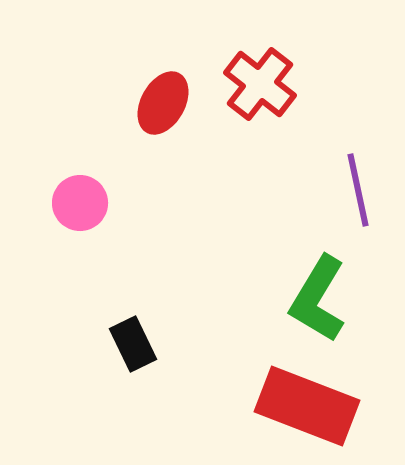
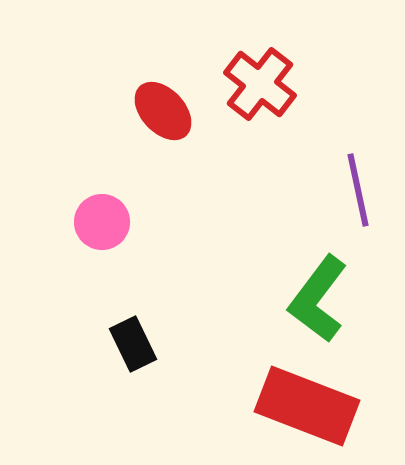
red ellipse: moved 8 px down; rotated 72 degrees counterclockwise
pink circle: moved 22 px right, 19 px down
green L-shape: rotated 6 degrees clockwise
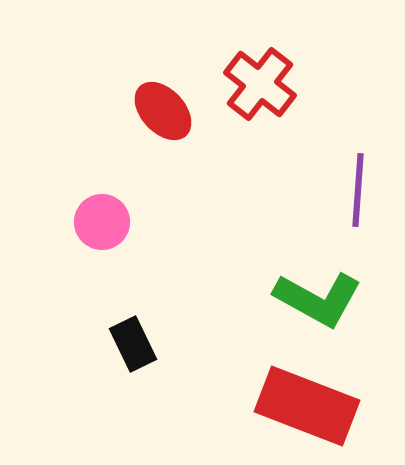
purple line: rotated 16 degrees clockwise
green L-shape: rotated 98 degrees counterclockwise
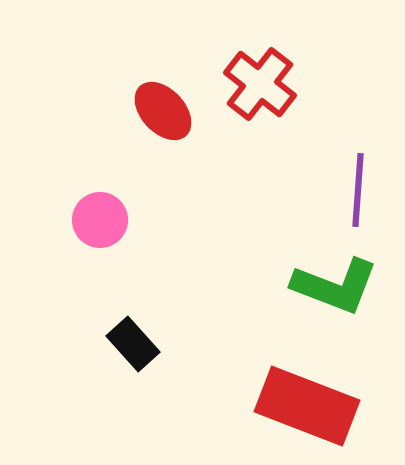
pink circle: moved 2 px left, 2 px up
green L-shape: moved 17 px right, 13 px up; rotated 8 degrees counterclockwise
black rectangle: rotated 16 degrees counterclockwise
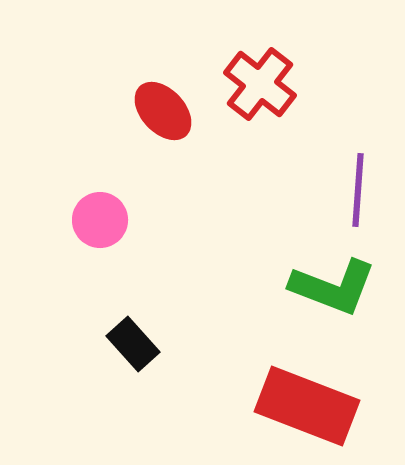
green L-shape: moved 2 px left, 1 px down
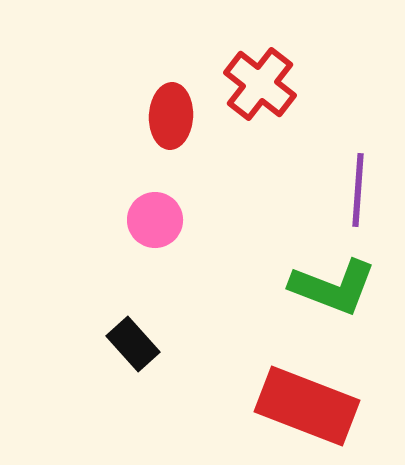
red ellipse: moved 8 px right, 5 px down; rotated 46 degrees clockwise
pink circle: moved 55 px right
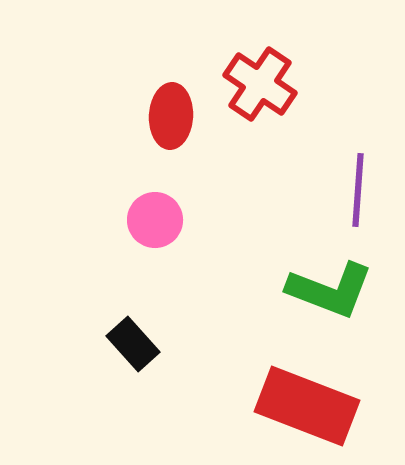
red cross: rotated 4 degrees counterclockwise
green L-shape: moved 3 px left, 3 px down
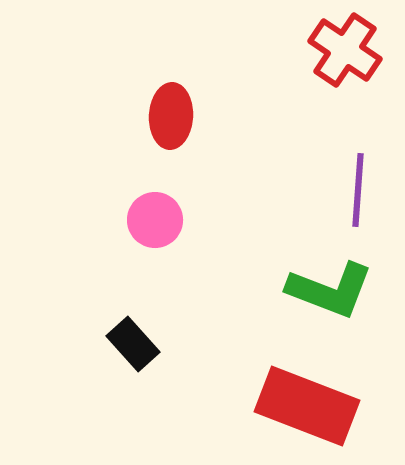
red cross: moved 85 px right, 34 px up
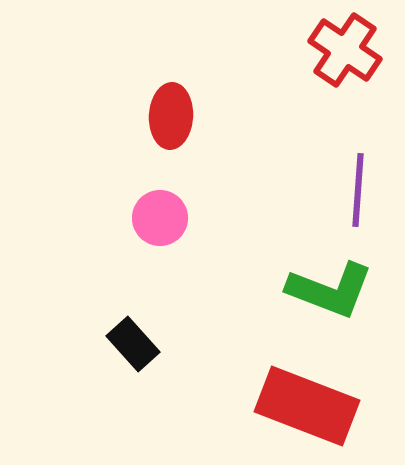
pink circle: moved 5 px right, 2 px up
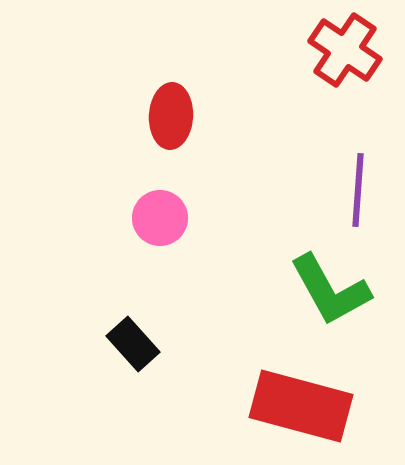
green L-shape: rotated 40 degrees clockwise
red rectangle: moved 6 px left; rotated 6 degrees counterclockwise
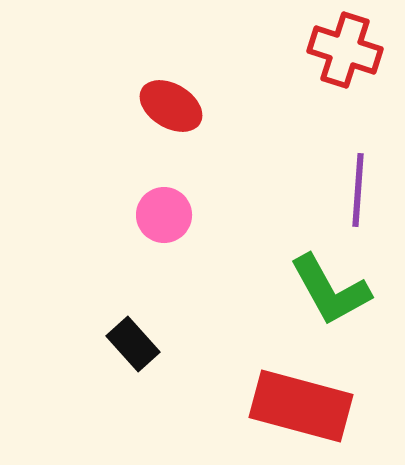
red cross: rotated 16 degrees counterclockwise
red ellipse: moved 10 px up; rotated 62 degrees counterclockwise
pink circle: moved 4 px right, 3 px up
